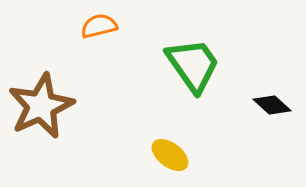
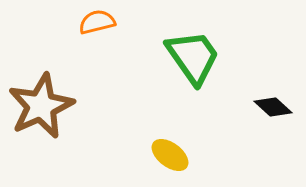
orange semicircle: moved 2 px left, 4 px up
green trapezoid: moved 8 px up
black diamond: moved 1 px right, 2 px down
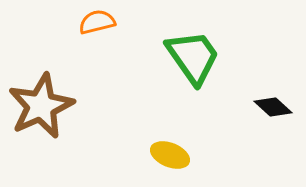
yellow ellipse: rotated 15 degrees counterclockwise
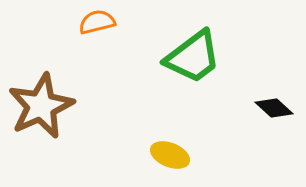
green trapezoid: rotated 88 degrees clockwise
black diamond: moved 1 px right, 1 px down
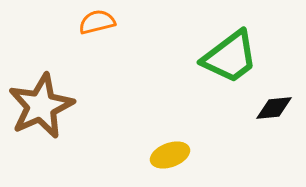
green trapezoid: moved 37 px right
black diamond: rotated 48 degrees counterclockwise
yellow ellipse: rotated 42 degrees counterclockwise
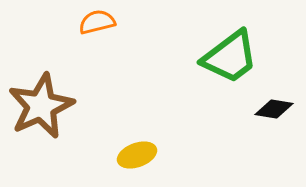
black diamond: moved 1 px down; rotated 15 degrees clockwise
yellow ellipse: moved 33 px left
